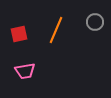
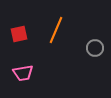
gray circle: moved 26 px down
pink trapezoid: moved 2 px left, 2 px down
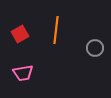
orange line: rotated 16 degrees counterclockwise
red square: moved 1 px right; rotated 18 degrees counterclockwise
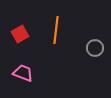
pink trapezoid: rotated 150 degrees counterclockwise
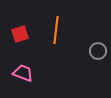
red square: rotated 12 degrees clockwise
gray circle: moved 3 px right, 3 px down
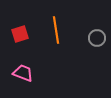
orange line: rotated 16 degrees counterclockwise
gray circle: moved 1 px left, 13 px up
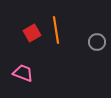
red square: moved 12 px right, 1 px up; rotated 12 degrees counterclockwise
gray circle: moved 4 px down
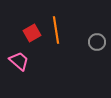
pink trapezoid: moved 4 px left, 12 px up; rotated 20 degrees clockwise
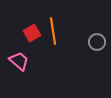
orange line: moved 3 px left, 1 px down
